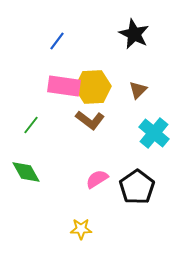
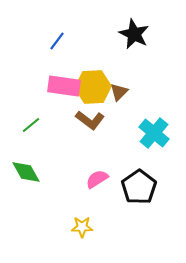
brown triangle: moved 19 px left, 2 px down
green line: rotated 12 degrees clockwise
black pentagon: moved 2 px right
yellow star: moved 1 px right, 2 px up
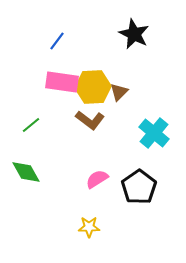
pink rectangle: moved 2 px left, 4 px up
yellow star: moved 7 px right
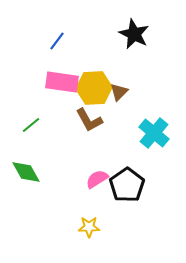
yellow hexagon: moved 1 px right, 1 px down
brown L-shape: moved 1 px left; rotated 24 degrees clockwise
black pentagon: moved 12 px left, 2 px up
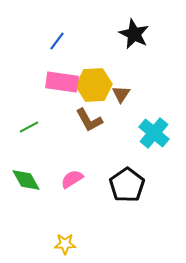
yellow hexagon: moved 3 px up
brown triangle: moved 2 px right, 2 px down; rotated 12 degrees counterclockwise
green line: moved 2 px left, 2 px down; rotated 12 degrees clockwise
green diamond: moved 8 px down
pink semicircle: moved 25 px left
yellow star: moved 24 px left, 17 px down
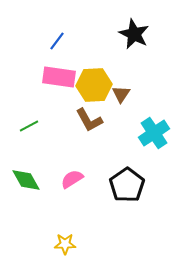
pink rectangle: moved 3 px left, 5 px up
green line: moved 1 px up
cyan cross: rotated 16 degrees clockwise
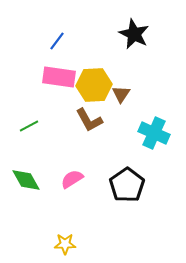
cyan cross: rotated 32 degrees counterclockwise
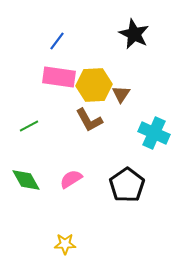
pink semicircle: moved 1 px left
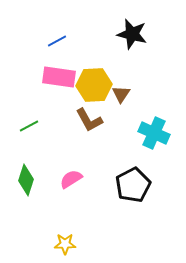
black star: moved 2 px left; rotated 12 degrees counterclockwise
blue line: rotated 24 degrees clockwise
green diamond: rotated 48 degrees clockwise
black pentagon: moved 6 px right; rotated 8 degrees clockwise
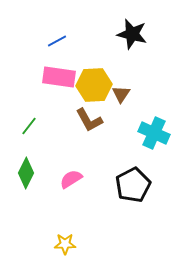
green line: rotated 24 degrees counterclockwise
green diamond: moved 7 px up; rotated 8 degrees clockwise
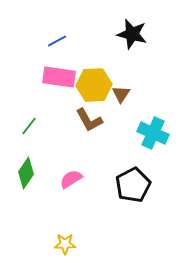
cyan cross: moved 1 px left
green diamond: rotated 8 degrees clockwise
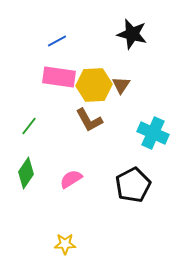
brown triangle: moved 9 px up
